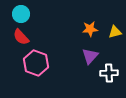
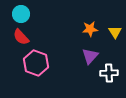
yellow triangle: rotated 48 degrees counterclockwise
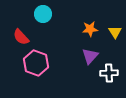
cyan circle: moved 22 px right
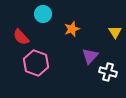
orange star: moved 18 px left; rotated 14 degrees counterclockwise
white cross: moved 1 px left, 1 px up; rotated 18 degrees clockwise
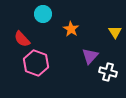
orange star: moved 1 px left; rotated 21 degrees counterclockwise
red semicircle: moved 1 px right, 2 px down
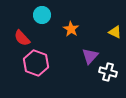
cyan circle: moved 1 px left, 1 px down
yellow triangle: rotated 32 degrees counterclockwise
red semicircle: moved 1 px up
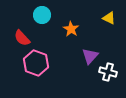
yellow triangle: moved 6 px left, 14 px up
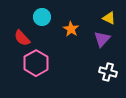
cyan circle: moved 2 px down
purple triangle: moved 12 px right, 17 px up
pink hexagon: rotated 10 degrees clockwise
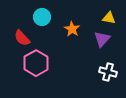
yellow triangle: rotated 16 degrees counterclockwise
orange star: moved 1 px right
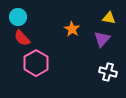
cyan circle: moved 24 px left
